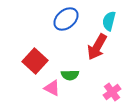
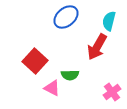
blue ellipse: moved 2 px up
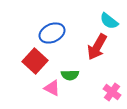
blue ellipse: moved 14 px left, 16 px down; rotated 15 degrees clockwise
cyan semicircle: rotated 66 degrees counterclockwise
pink cross: rotated 18 degrees counterclockwise
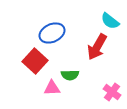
cyan semicircle: moved 1 px right
pink triangle: rotated 30 degrees counterclockwise
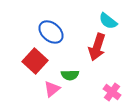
cyan semicircle: moved 2 px left
blue ellipse: moved 1 px left, 1 px up; rotated 65 degrees clockwise
red arrow: rotated 12 degrees counterclockwise
pink triangle: moved 1 px down; rotated 36 degrees counterclockwise
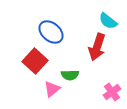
pink cross: rotated 18 degrees clockwise
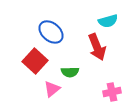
cyan semicircle: rotated 54 degrees counterclockwise
red arrow: rotated 40 degrees counterclockwise
green semicircle: moved 3 px up
pink cross: rotated 24 degrees clockwise
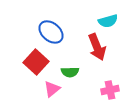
red square: moved 1 px right, 1 px down
pink cross: moved 2 px left, 2 px up
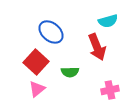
pink triangle: moved 15 px left
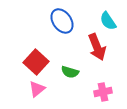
cyan semicircle: rotated 72 degrees clockwise
blue ellipse: moved 11 px right, 11 px up; rotated 15 degrees clockwise
green semicircle: rotated 18 degrees clockwise
pink cross: moved 7 px left, 2 px down
